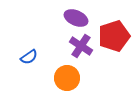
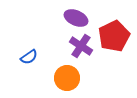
red pentagon: rotated 8 degrees counterclockwise
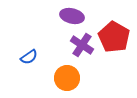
purple ellipse: moved 4 px left, 2 px up; rotated 10 degrees counterclockwise
red pentagon: moved 1 px down; rotated 16 degrees counterclockwise
purple cross: moved 1 px right, 1 px up
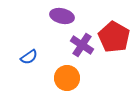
purple ellipse: moved 10 px left
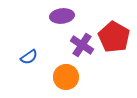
purple ellipse: rotated 20 degrees counterclockwise
orange circle: moved 1 px left, 1 px up
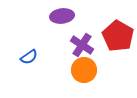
red pentagon: moved 4 px right, 1 px up
orange circle: moved 18 px right, 7 px up
